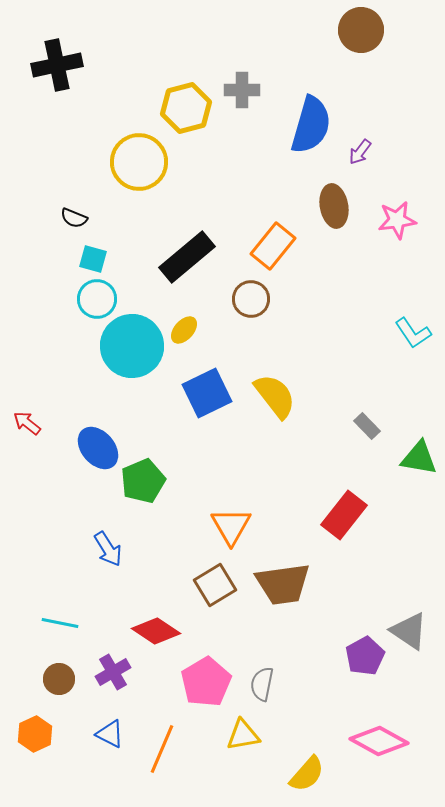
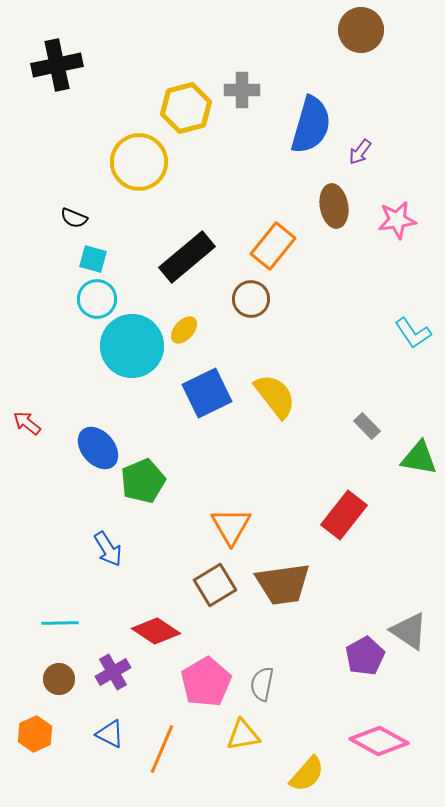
cyan line at (60, 623): rotated 12 degrees counterclockwise
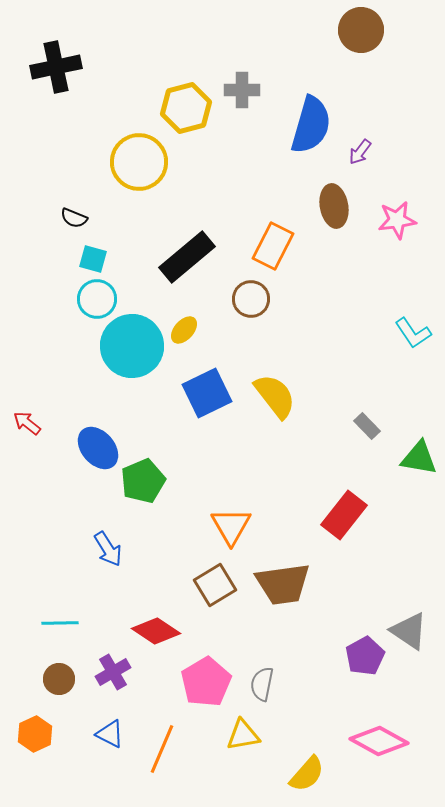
black cross at (57, 65): moved 1 px left, 2 px down
orange rectangle at (273, 246): rotated 12 degrees counterclockwise
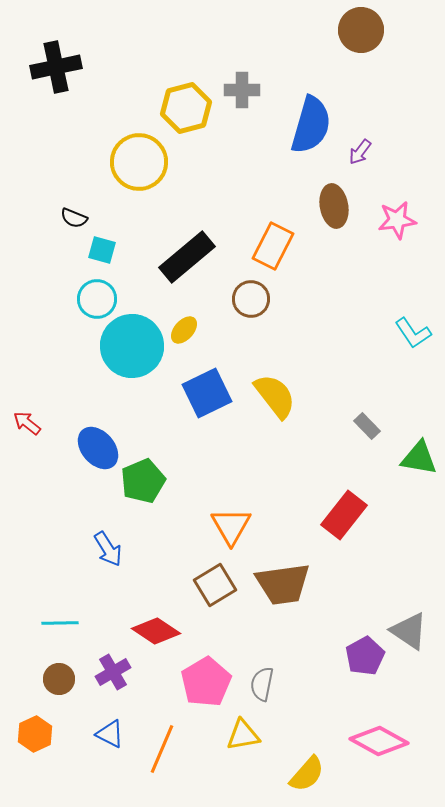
cyan square at (93, 259): moved 9 px right, 9 px up
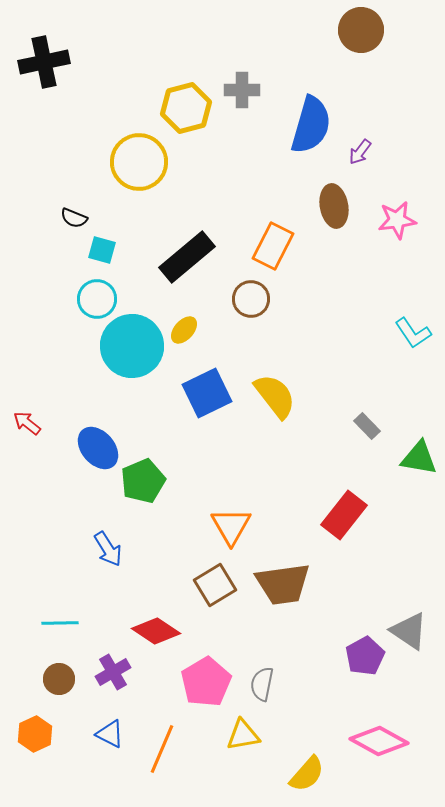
black cross at (56, 67): moved 12 px left, 5 px up
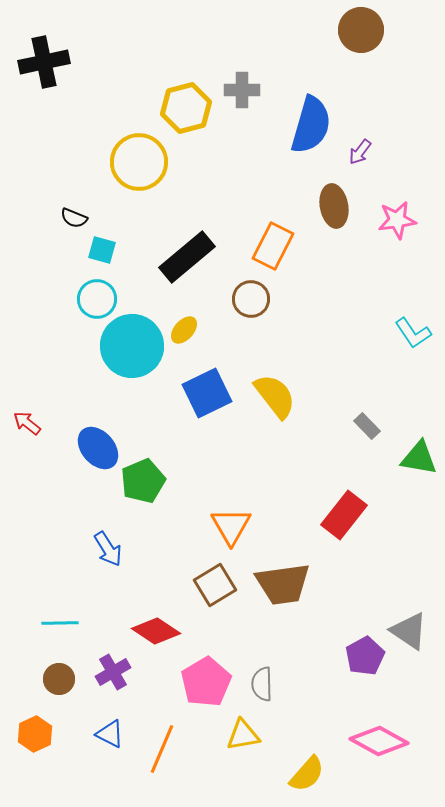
gray semicircle at (262, 684): rotated 12 degrees counterclockwise
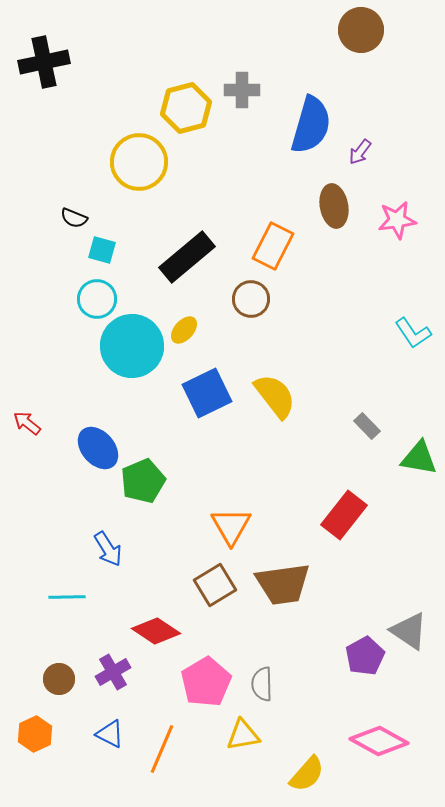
cyan line at (60, 623): moved 7 px right, 26 px up
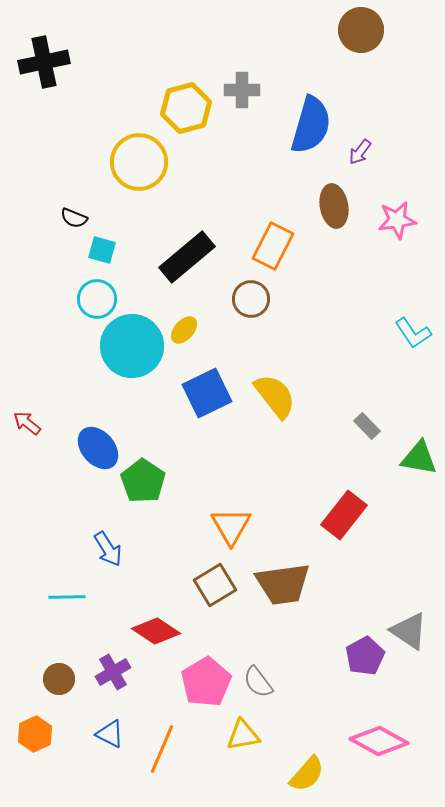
green pentagon at (143, 481): rotated 15 degrees counterclockwise
gray semicircle at (262, 684): moved 4 px left, 2 px up; rotated 36 degrees counterclockwise
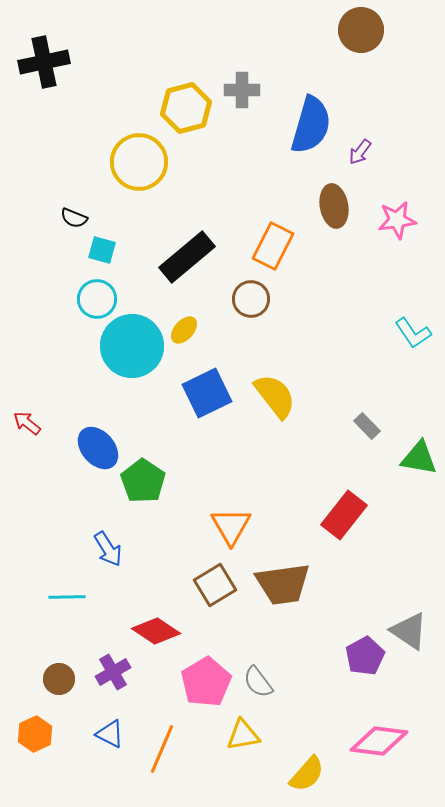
pink diamond at (379, 741): rotated 22 degrees counterclockwise
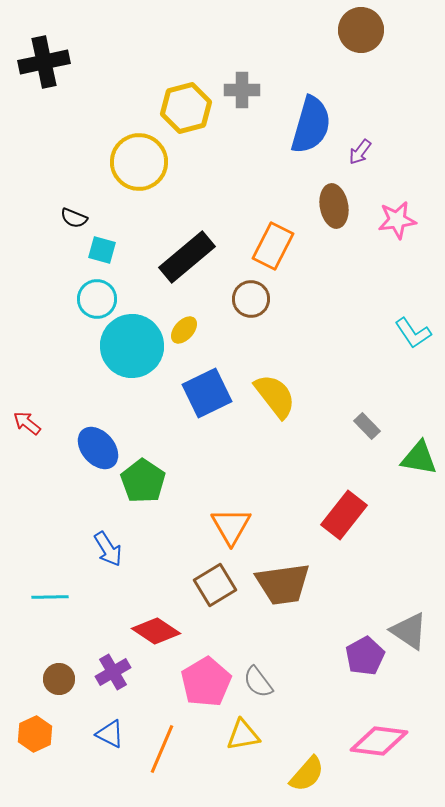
cyan line at (67, 597): moved 17 px left
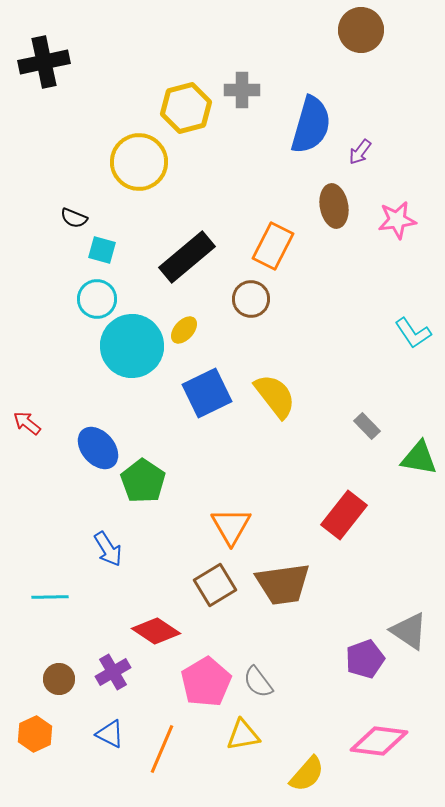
purple pentagon at (365, 656): moved 3 px down; rotated 9 degrees clockwise
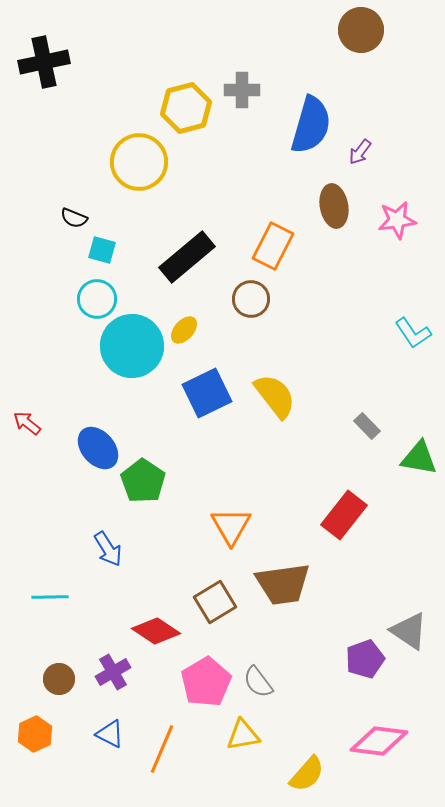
brown square at (215, 585): moved 17 px down
